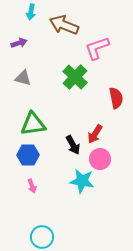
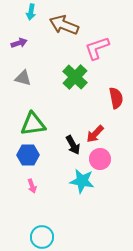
red arrow: rotated 12 degrees clockwise
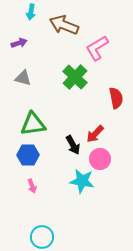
pink L-shape: rotated 12 degrees counterclockwise
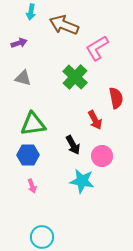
red arrow: moved 14 px up; rotated 72 degrees counterclockwise
pink circle: moved 2 px right, 3 px up
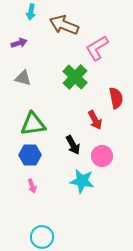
blue hexagon: moved 2 px right
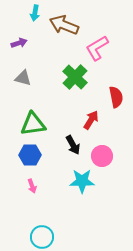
cyan arrow: moved 4 px right, 1 px down
red semicircle: moved 1 px up
red arrow: moved 4 px left; rotated 120 degrees counterclockwise
cyan star: rotated 10 degrees counterclockwise
